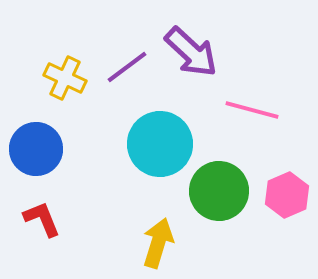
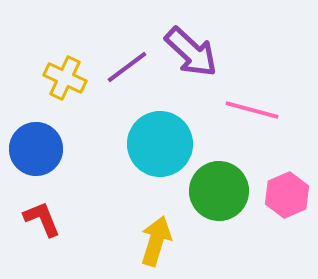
yellow arrow: moved 2 px left, 2 px up
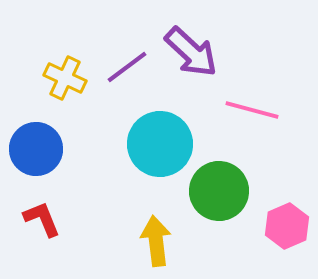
pink hexagon: moved 31 px down
yellow arrow: rotated 24 degrees counterclockwise
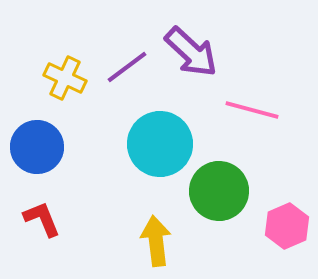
blue circle: moved 1 px right, 2 px up
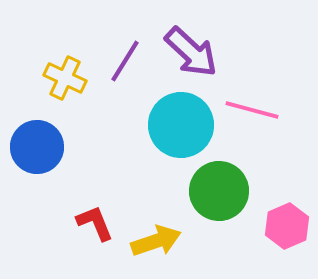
purple line: moved 2 px left, 6 px up; rotated 21 degrees counterclockwise
cyan circle: moved 21 px right, 19 px up
red L-shape: moved 53 px right, 4 px down
yellow arrow: rotated 78 degrees clockwise
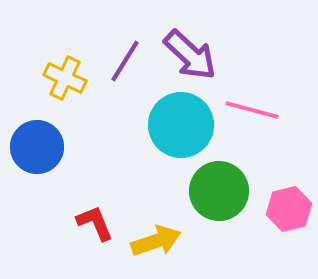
purple arrow: moved 1 px left, 3 px down
pink hexagon: moved 2 px right, 17 px up; rotated 9 degrees clockwise
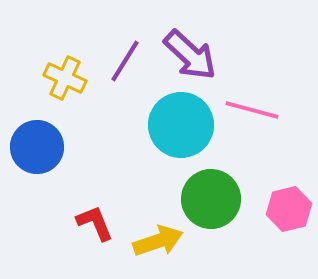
green circle: moved 8 px left, 8 px down
yellow arrow: moved 2 px right
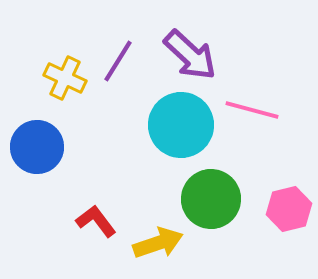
purple line: moved 7 px left
red L-shape: moved 1 px right, 2 px up; rotated 15 degrees counterclockwise
yellow arrow: moved 2 px down
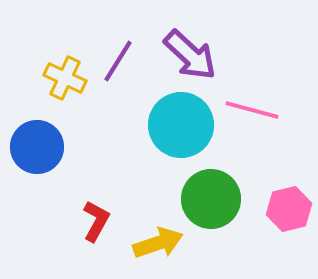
red L-shape: rotated 66 degrees clockwise
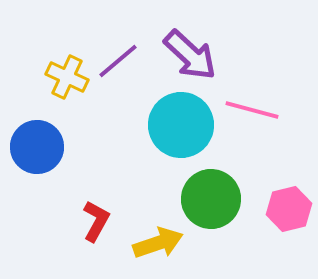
purple line: rotated 18 degrees clockwise
yellow cross: moved 2 px right, 1 px up
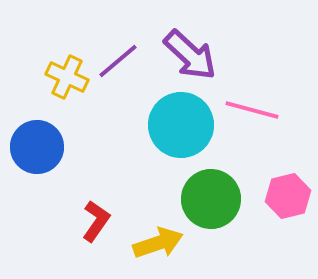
pink hexagon: moved 1 px left, 13 px up
red L-shape: rotated 6 degrees clockwise
